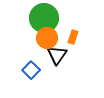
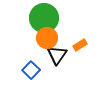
orange rectangle: moved 7 px right, 8 px down; rotated 40 degrees clockwise
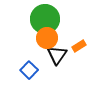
green circle: moved 1 px right, 1 px down
orange rectangle: moved 1 px left, 1 px down
blue square: moved 2 px left
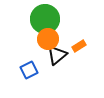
orange circle: moved 1 px right, 1 px down
black triangle: rotated 15 degrees clockwise
blue square: rotated 18 degrees clockwise
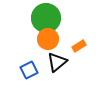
green circle: moved 1 px right, 1 px up
black triangle: moved 7 px down
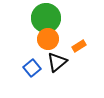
blue square: moved 3 px right, 2 px up; rotated 12 degrees counterclockwise
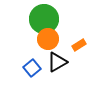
green circle: moved 2 px left, 1 px down
orange rectangle: moved 1 px up
black triangle: rotated 10 degrees clockwise
